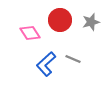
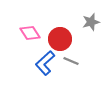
red circle: moved 19 px down
gray line: moved 2 px left, 2 px down
blue L-shape: moved 1 px left, 1 px up
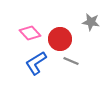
gray star: rotated 24 degrees clockwise
pink diamond: rotated 10 degrees counterclockwise
blue L-shape: moved 9 px left; rotated 10 degrees clockwise
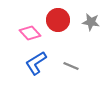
red circle: moved 2 px left, 19 px up
gray line: moved 5 px down
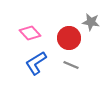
red circle: moved 11 px right, 18 px down
gray line: moved 1 px up
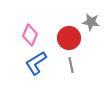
pink diamond: moved 2 px down; rotated 65 degrees clockwise
gray line: rotated 56 degrees clockwise
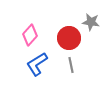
pink diamond: rotated 20 degrees clockwise
blue L-shape: moved 1 px right, 1 px down
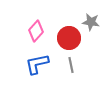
pink diamond: moved 6 px right, 4 px up
blue L-shape: rotated 20 degrees clockwise
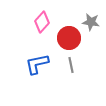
pink diamond: moved 6 px right, 9 px up
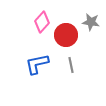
red circle: moved 3 px left, 3 px up
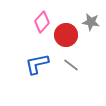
gray line: rotated 42 degrees counterclockwise
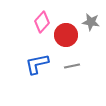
gray line: moved 1 px right, 1 px down; rotated 49 degrees counterclockwise
